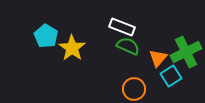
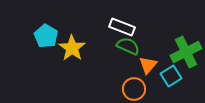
orange triangle: moved 10 px left, 7 px down
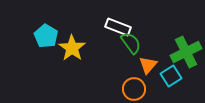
white rectangle: moved 4 px left
green semicircle: moved 3 px right, 3 px up; rotated 30 degrees clockwise
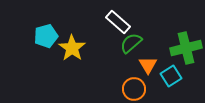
white rectangle: moved 5 px up; rotated 20 degrees clockwise
cyan pentagon: rotated 25 degrees clockwise
green semicircle: rotated 95 degrees counterclockwise
green cross: moved 4 px up; rotated 12 degrees clockwise
orange triangle: rotated 12 degrees counterclockwise
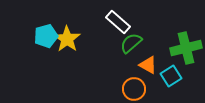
yellow star: moved 5 px left, 9 px up
orange triangle: rotated 30 degrees counterclockwise
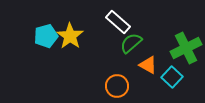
yellow star: moved 3 px right, 3 px up
green cross: rotated 12 degrees counterclockwise
cyan square: moved 1 px right, 1 px down; rotated 15 degrees counterclockwise
orange circle: moved 17 px left, 3 px up
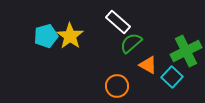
green cross: moved 3 px down
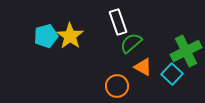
white rectangle: rotated 30 degrees clockwise
orange triangle: moved 5 px left, 2 px down
cyan square: moved 3 px up
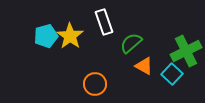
white rectangle: moved 14 px left
orange triangle: moved 1 px right, 1 px up
orange circle: moved 22 px left, 2 px up
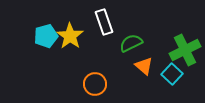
green semicircle: rotated 15 degrees clockwise
green cross: moved 1 px left, 1 px up
orange triangle: rotated 12 degrees clockwise
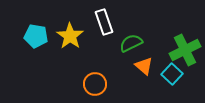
cyan pentagon: moved 10 px left; rotated 25 degrees clockwise
